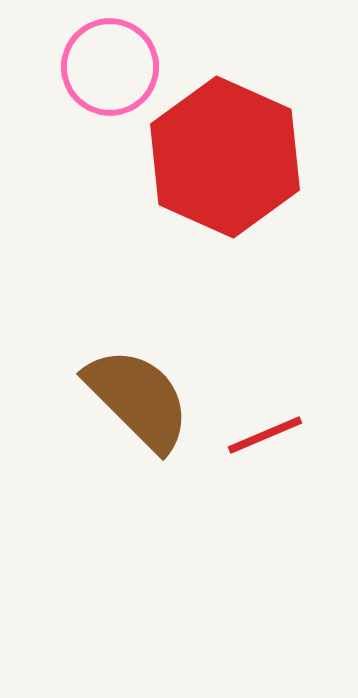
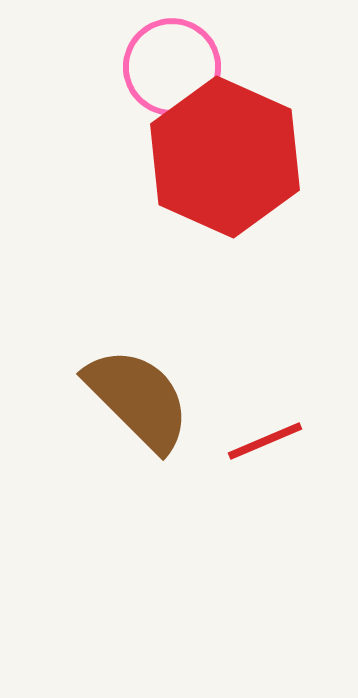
pink circle: moved 62 px right
red line: moved 6 px down
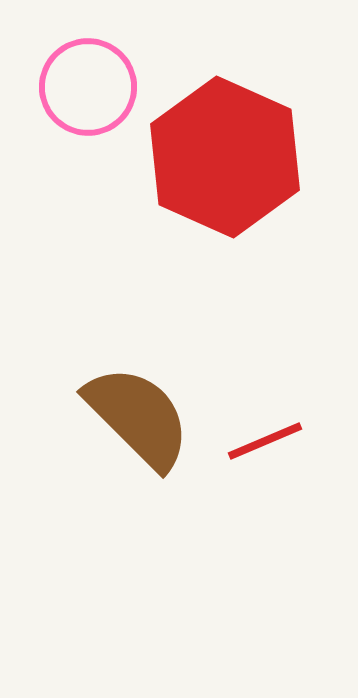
pink circle: moved 84 px left, 20 px down
brown semicircle: moved 18 px down
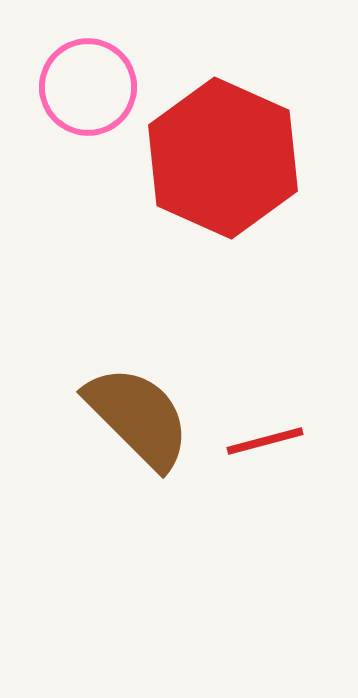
red hexagon: moved 2 px left, 1 px down
red line: rotated 8 degrees clockwise
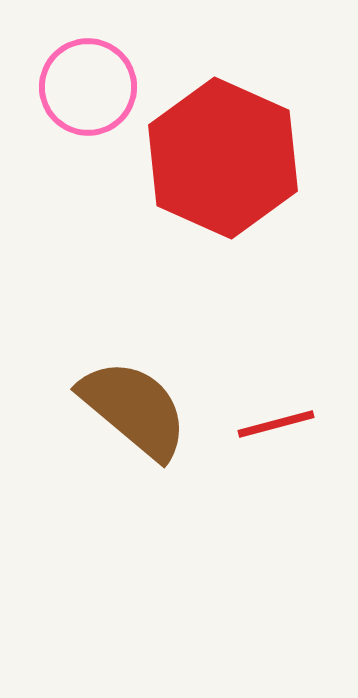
brown semicircle: moved 4 px left, 8 px up; rotated 5 degrees counterclockwise
red line: moved 11 px right, 17 px up
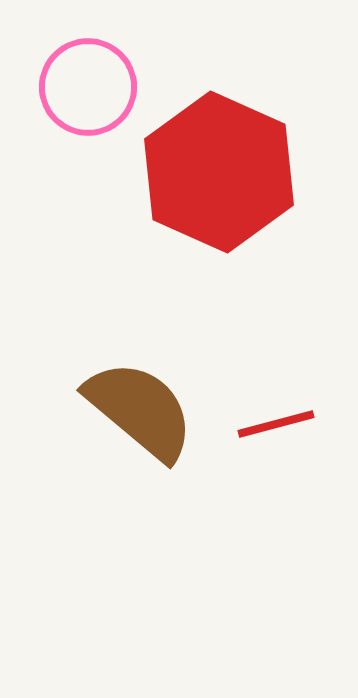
red hexagon: moved 4 px left, 14 px down
brown semicircle: moved 6 px right, 1 px down
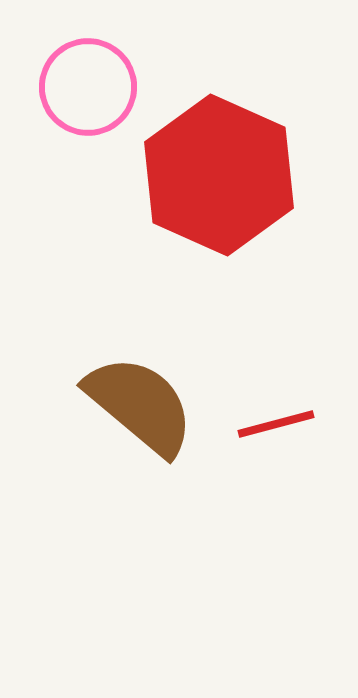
red hexagon: moved 3 px down
brown semicircle: moved 5 px up
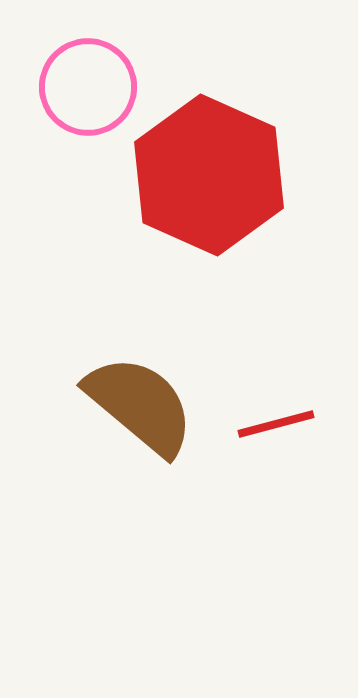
red hexagon: moved 10 px left
